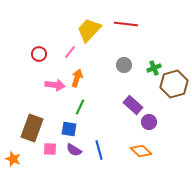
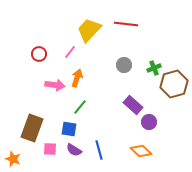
green line: rotated 14 degrees clockwise
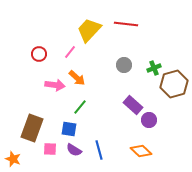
orange arrow: rotated 114 degrees clockwise
purple circle: moved 2 px up
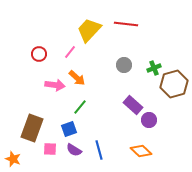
blue square: rotated 28 degrees counterclockwise
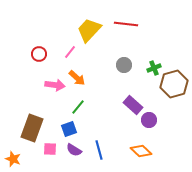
green line: moved 2 px left
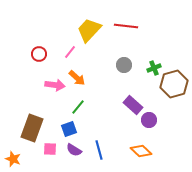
red line: moved 2 px down
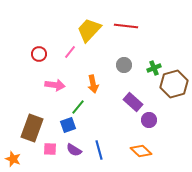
orange arrow: moved 16 px right, 6 px down; rotated 36 degrees clockwise
purple rectangle: moved 3 px up
blue square: moved 1 px left, 4 px up
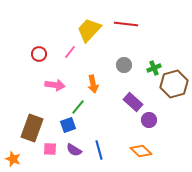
red line: moved 2 px up
